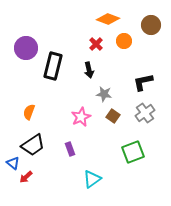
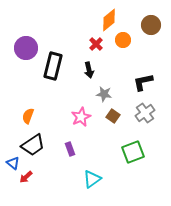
orange diamond: moved 1 px right, 1 px down; rotated 60 degrees counterclockwise
orange circle: moved 1 px left, 1 px up
orange semicircle: moved 1 px left, 4 px down
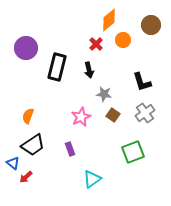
black rectangle: moved 4 px right, 1 px down
black L-shape: moved 1 px left; rotated 95 degrees counterclockwise
brown square: moved 1 px up
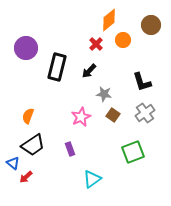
black arrow: moved 1 px down; rotated 56 degrees clockwise
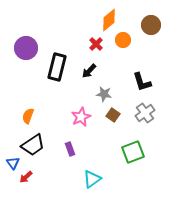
blue triangle: rotated 16 degrees clockwise
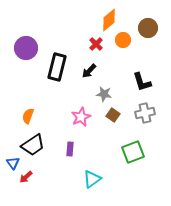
brown circle: moved 3 px left, 3 px down
gray cross: rotated 24 degrees clockwise
purple rectangle: rotated 24 degrees clockwise
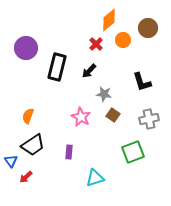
gray cross: moved 4 px right, 6 px down
pink star: rotated 18 degrees counterclockwise
purple rectangle: moved 1 px left, 3 px down
blue triangle: moved 2 px left, 2 px up
cyan triangle: moved 3 px right, 1 px up; rotated 18 degrees clockwise
